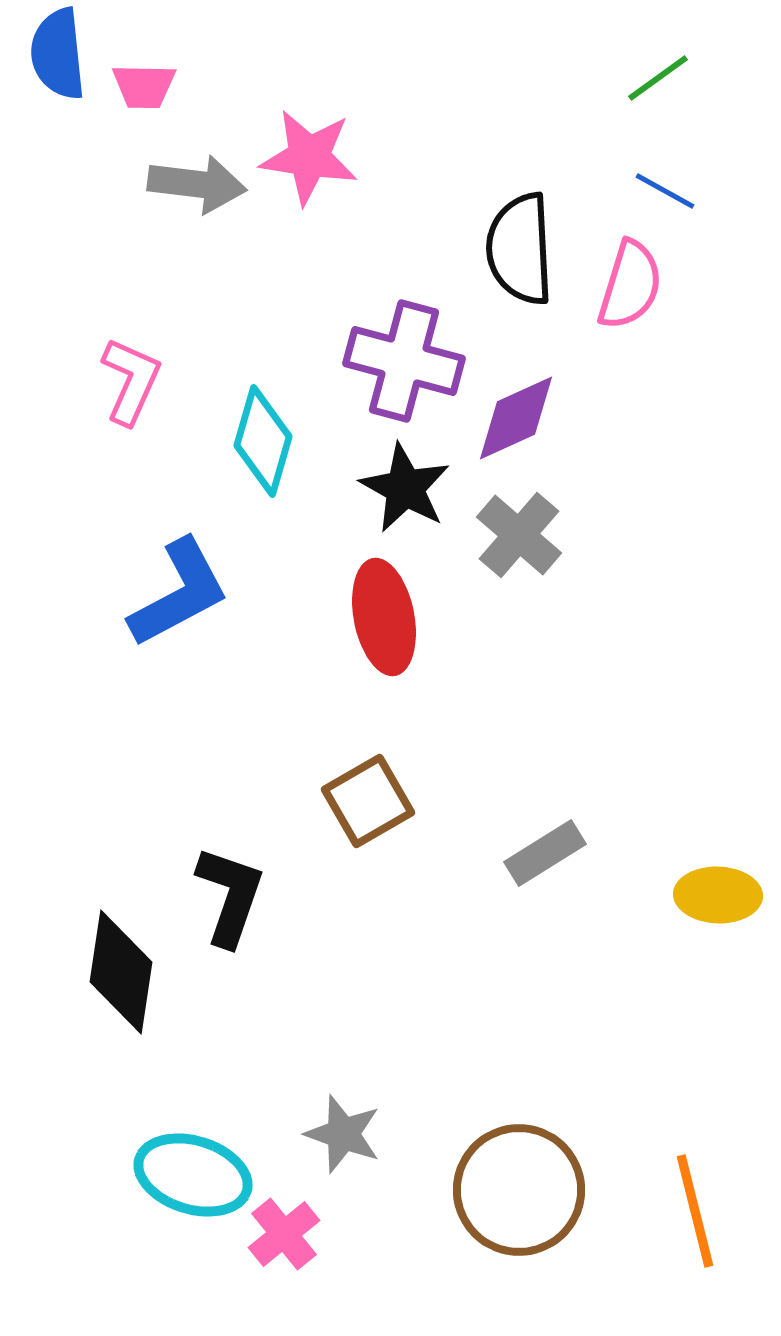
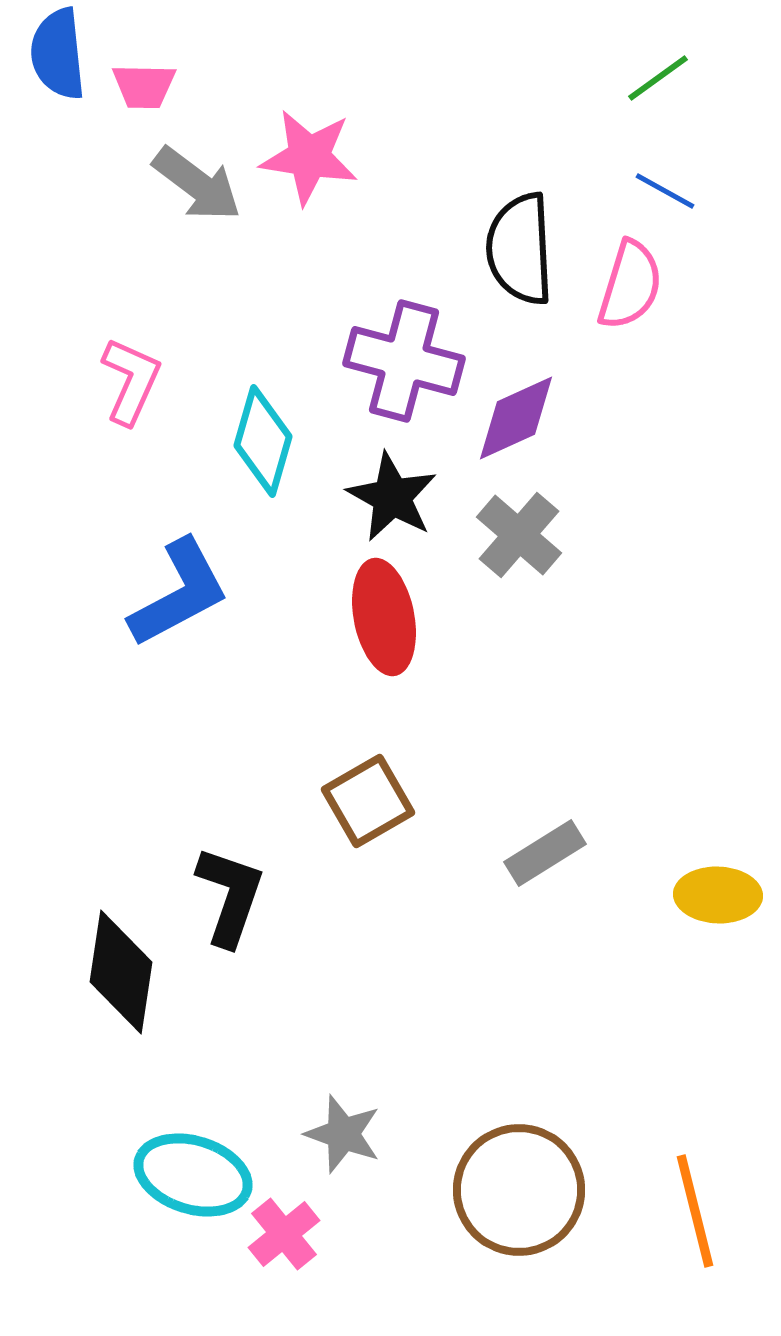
gray arrow: rotated 30 degrees clockwise
black star: moved 13 px left, 9 px down
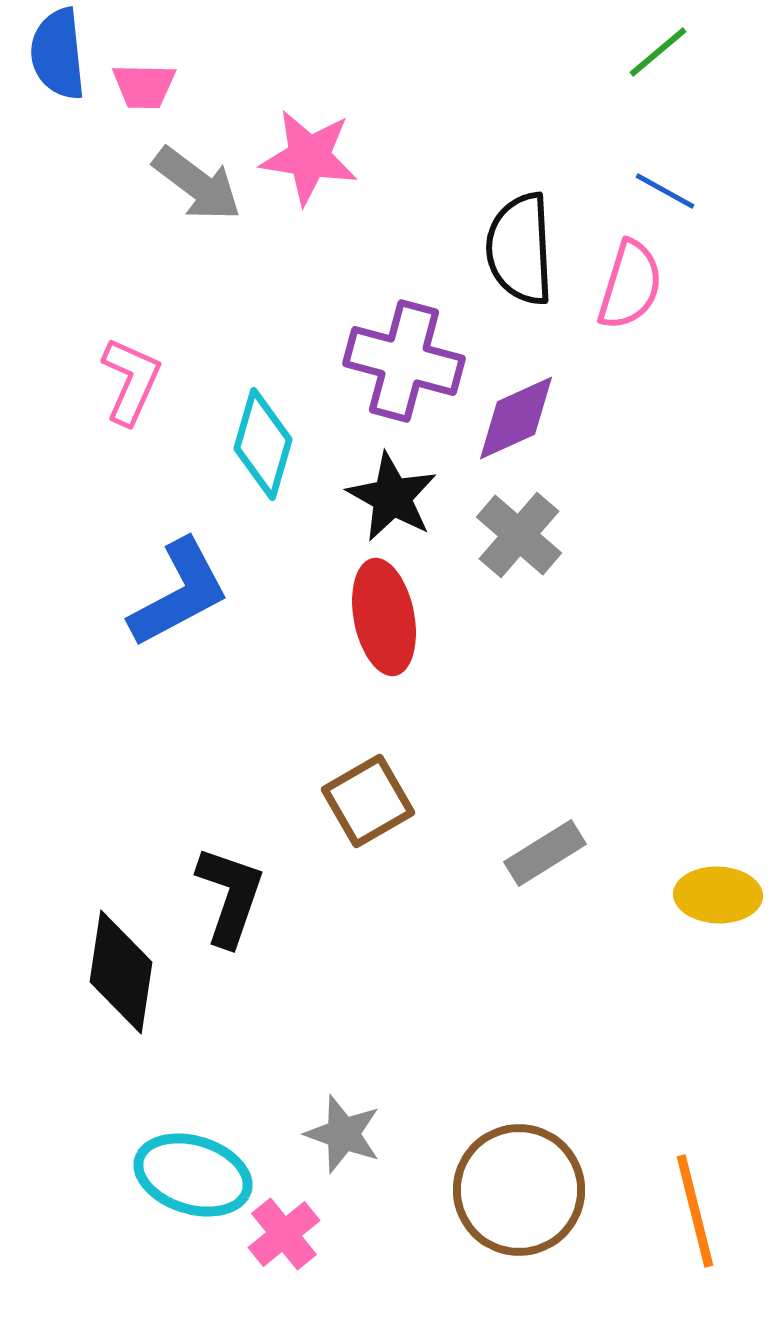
green line: moved 26 px up; rotated 4 degrees counterclockwise
cyan diamond: moved 3 px down
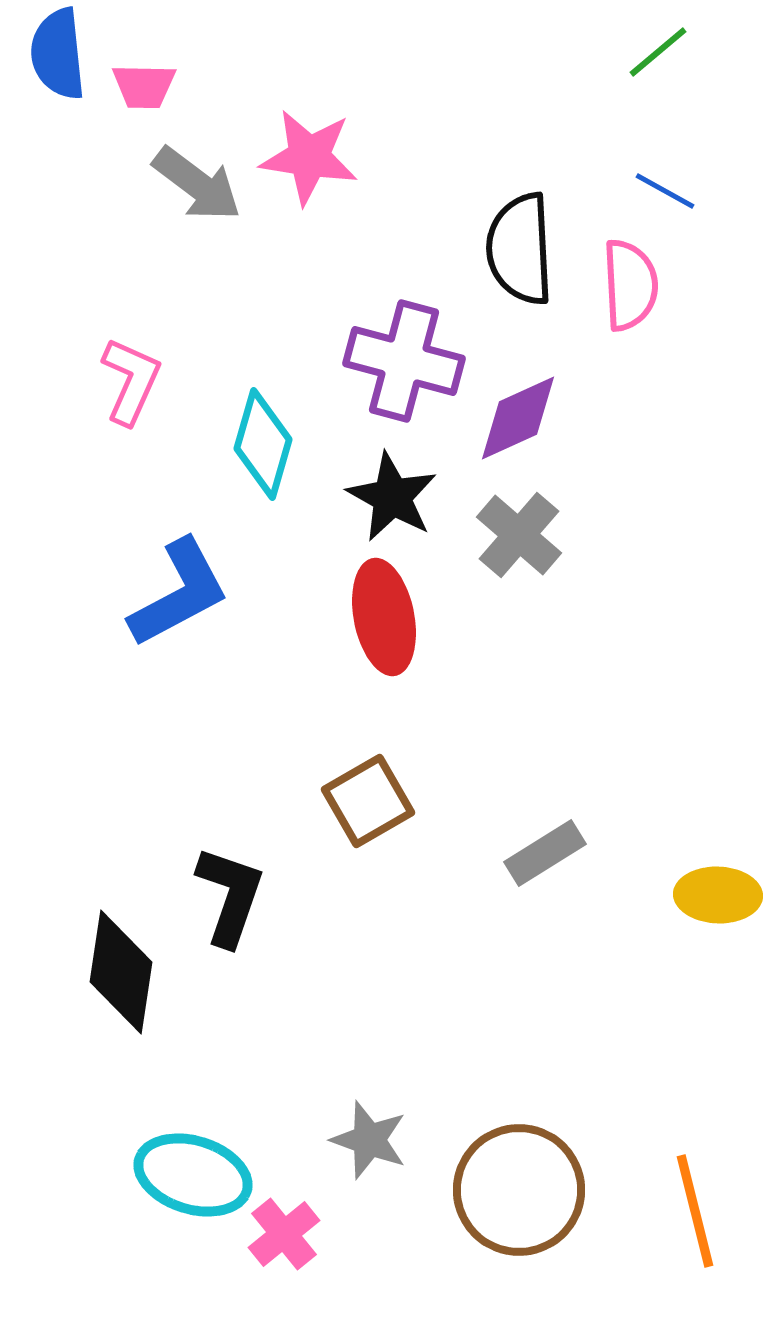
pink semicircle: rotated 20 degrees counterclockwise
purple diamond: moved 2 px right
gray star: moved 26 px right, 6 px down
